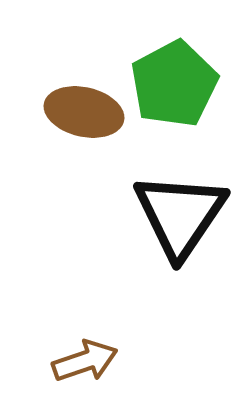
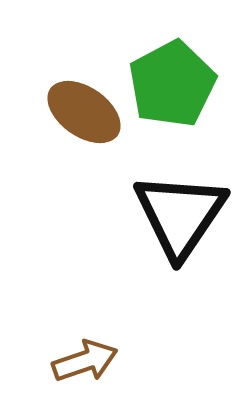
green pentagon: moved 2 px left
brown ellipse: rotated 22 degrees clockwise
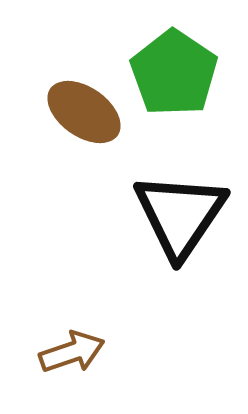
green pentagon: moved 2 px right, 11 px up; rotated 10 degrees counterclockwise
brown arrow: moved 13 px left, 9 px up
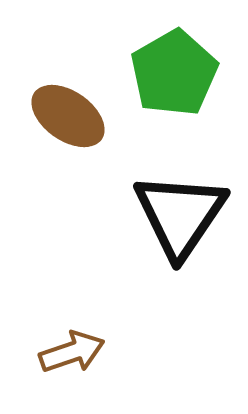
green pentagon: rotated 8 degrees clockwise
brown ellipse: moved 16 px left, 4 px down
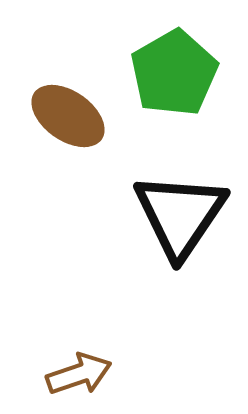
brown arrow: moved 7 px right, 22 px down
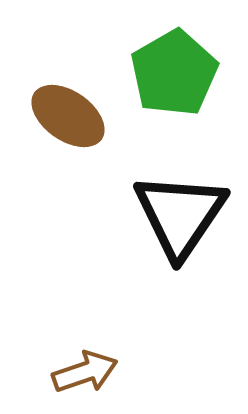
brown arrow: moved 6 px right, 2 px up
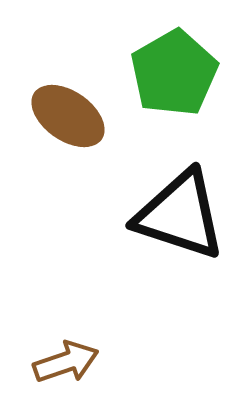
black triangle: rotated 46 degrees counterclockwise
brown arrow: moved 19 px left, 10 px up
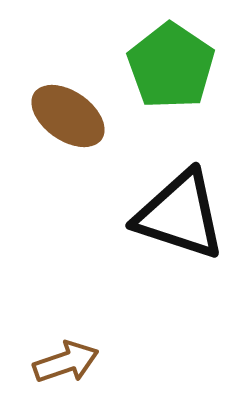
green pentagon: moved 3 px left, 7 px up; rotated 8 degrees counterclockwise
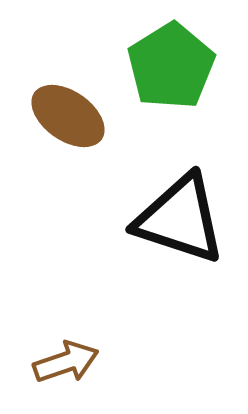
green pentagon: rotated 6 degrees clockwise
black triangle: moved 4 px down
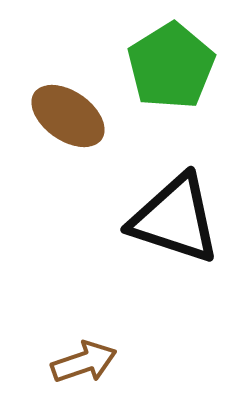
black triangle: moved 5 px left
brown arrow: moved 18 px right
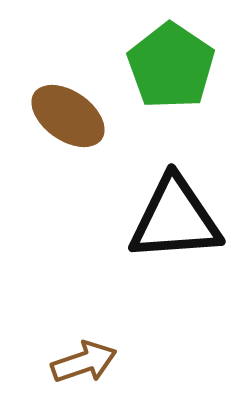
green pentagon: rotated 6 degrees counterclockwise
black triangle: rotated 22 degrees counterclockwise
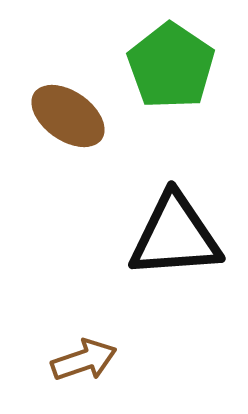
black triangle: moved 17 px down
brown arrow: moved 2 px up
